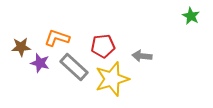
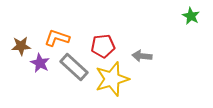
brown star: moved 1 px up
purple star: rotated 12 degrees clockwise
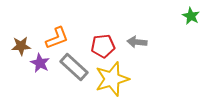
orange L-shape: rotated 140 degrees clockwise
gray arrow: moved 5 px left, 14 px up
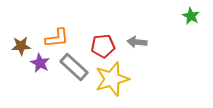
orange L-shape: rotated 15 degrees clockwise
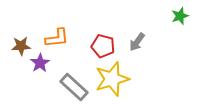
green star: moved 11 px left; rotated 24 degrees clockwise
gray arrow: rotated 60 degrees counterclockwise
red pentagon: rotated 20 degrees clockwise
purple star: rotated 12 degrees clockwise
gray rectangle: moved 20 px down
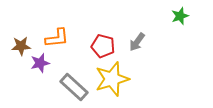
purple star: rotated 18 degrees clockwise
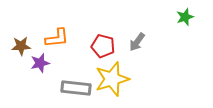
green star: moved 5 px right, 1 px down
gray rectangle: moved 2 px right, 1 px down; rotated 36 degrees counterclockwise
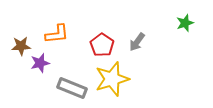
green star: moved 6 px down
orange L-shape: moved 4 px up
red pentagon: moved 1 px left, 1 px up; rotated 20 degrees clockwise
gray rectangle: moved 4 px left; rotated 16 degrees clockwise
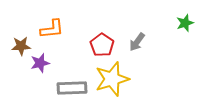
orange L-shape: moved 5 px left, 5 px up
gray rectangle: rotated 24 degrees counterclockwise
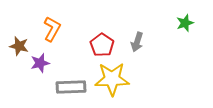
orange L-shape: rotated 55 degrees counterclockwise
gray arrow: rotated 18 degrees counterclockwise
brown star: moved 2 px left; rotated 18 degrees clockwise
yellow star: rotated 16 degrees clockwise
gray rectangle: moved 1 px left, 1 px up
